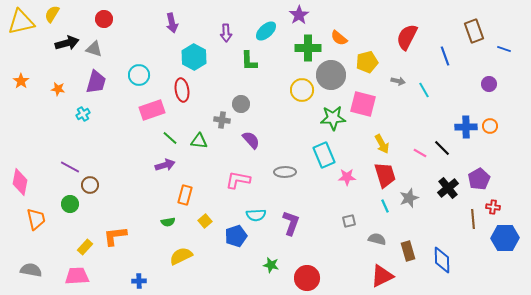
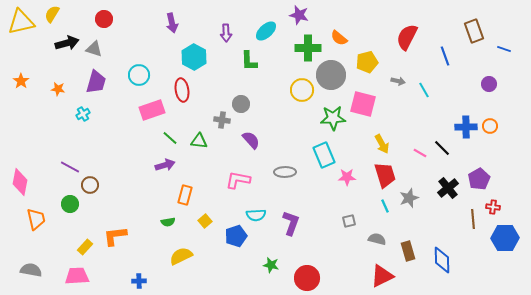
purple star at (299, 15): rotated 24 degrees counterclockwise
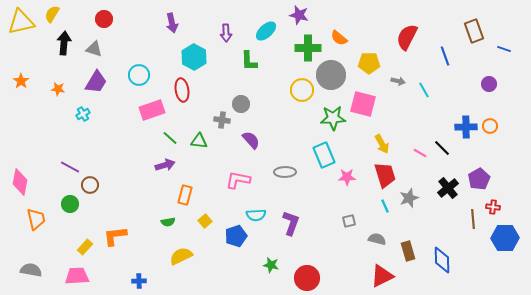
black arrow at (67, 43): moved 3 px left; rotated 70 degrees counterclockwise
yellow pentagon at (367, 62): moved 2 px right, 1 px down; rotated 15 degrees clockwise
purple trapezoid at (96, 82): rotated 15 degrees clockwise
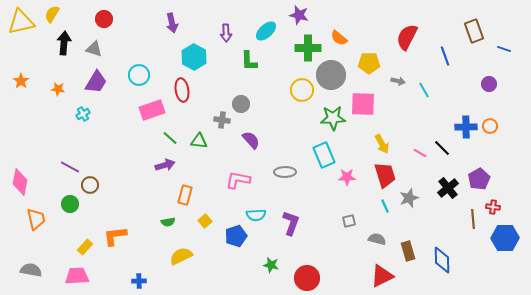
pink square at (363, 104): rotated 12 degrees counterclockwise
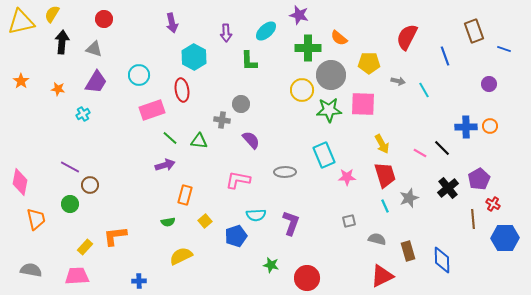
black arrow at (64, 43): moved 2 px left, 1 px up
green star at (333, 118): moved 4 px left, 8 px up
red cross at (493, 207): moved 3 px up; rotated 24 degrees clockwise
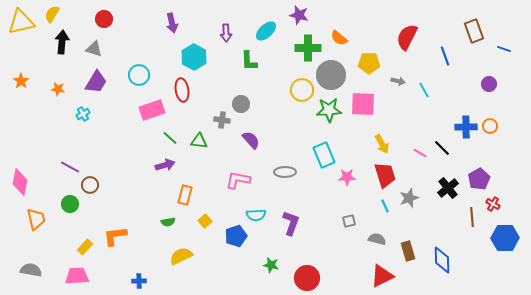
brown line at (473, 219): moved 1 px left, 2 px up
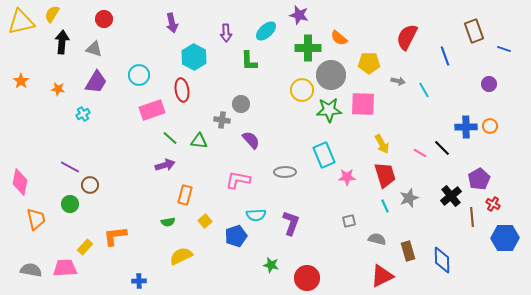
black cross at (448, 188): moved 3 px right, 8 px down
pink trapezoid at (77, 276): moved 12 px left, 8 px up
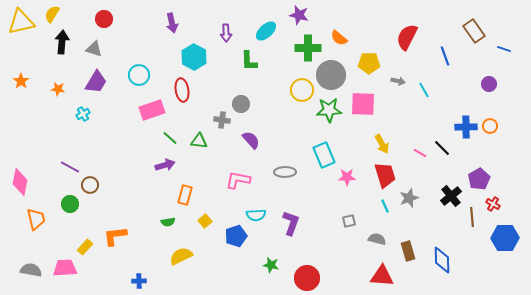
brown rectangle at (474, 31): rotated 15 degrees counterclockwise
red triangle at (382, 276): rotated 30 degrees clockwise
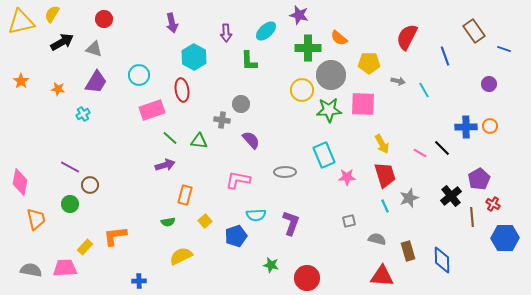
black arrow at (62, 42): rotated 55 degrees clockwise
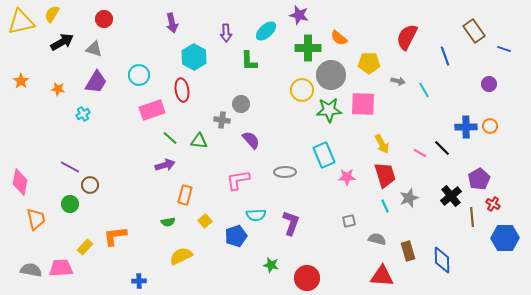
pink L-shape at (238, 180): rotated 20 degrees counterclockwise
pink trapezoid at (65, 268): moved 4 px left
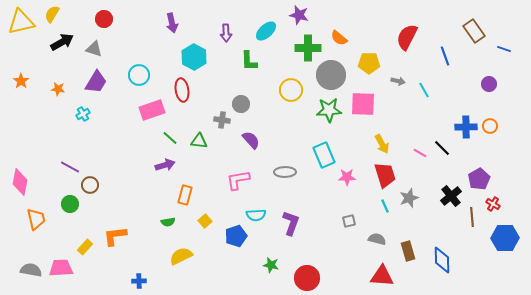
yellow circle at (302, 90): moved 11 px left
